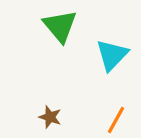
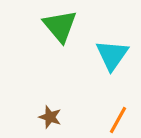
cyan triangle: rotated 9 degrees counterclockwise
orange line: moved 2 px right
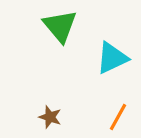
cyan triangle: moved 3 px down; rotated 30 degrees clockwise
orange line: moved 3 px up
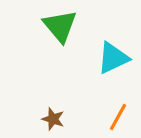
cyan triangle: moved 1 px right
brown star: moved 3 px right, 2 px down
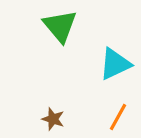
cyan triangle: moved 2 px right, 6 px down
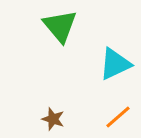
orange line: rotated 20 degrees clockwise
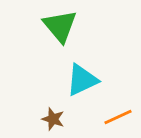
cyan triangle: moved 33 px left, 16 px down
orange line: rotated 16 degrees clockwise
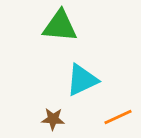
green triangle: rotated 45 degrees counterclockwise
brown star: rotated 15 degrees counterclockwise
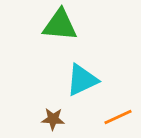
green triangle: moved 1 px up
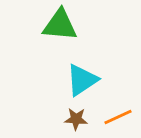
cyan triangle: rotated 9 degrees counterclockwise
brown star: moved 23 px right
